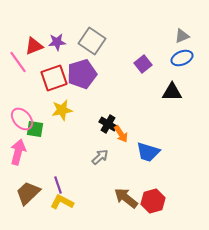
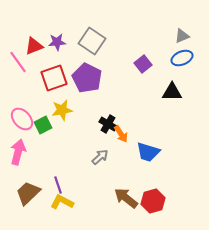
purple pentagon: moved 5 px right, 4 px down; rotated 28 degrees counterclockwise
green square: moved 8 px right, 4 px up; rotated 36 degrees counterclockwise
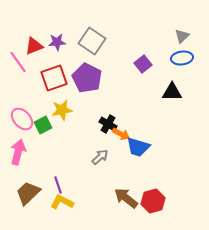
gray triangle: rotated 21 degrees counterclockwise
blue ellipse: rotated 15 degrees clockwise
orange arrow: rotated 30 degrees counterclockwise
blue trapezoid: moved 10 px left, 5 px up
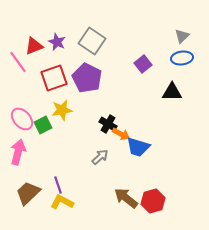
purple star: rotated 30 degrees clockwise
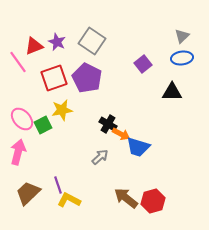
yellow L-shape: moved 7 px right, 2 px up
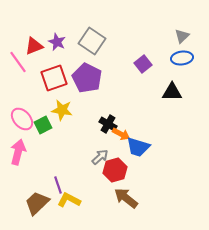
yellow star: rotated 20 degrees clockwise
brown trapezoid: moved 9 px right, 10 px down
red hexagon: moved 38 px left, 31 px up
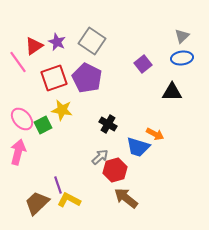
red triangle: rotated 12 degrees counterclockwise
orange arrow: moved 34 px right
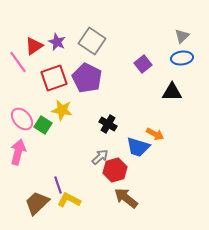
green square: rotated 30 degrees counterclockwise
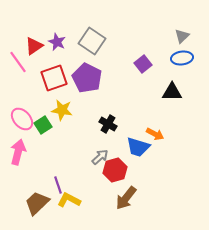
green square: rotated 24 degrees clockwise
brown arrow: rotated 90 degrees counterclockwise
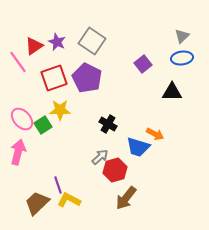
yellow star: moved 2 px left; rotated 10 degrees counterclockwise
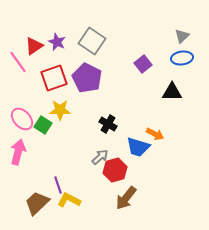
green square: rotated 24 degrees counterclockwise
